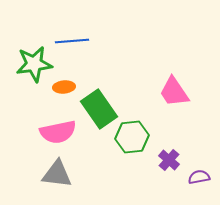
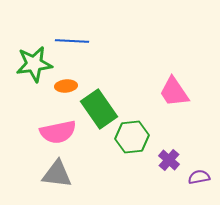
blue line: rotated 8 degrees clockwise
orange ellipse: moved 2 px right, 1 px up
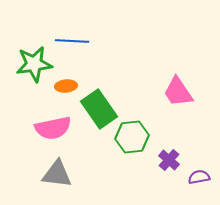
pink trapezoid: moved 4 px right
pink semicircle: moved 5 px left, 4 px up
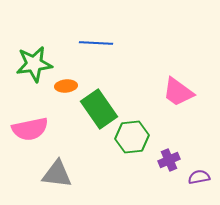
blue line: moved 24 px right, 2 px down
pink trapezoid: rotated 20 degrees counterclockwise
pink semicircle: moved 23 px left, 1 px down
purple cross: rotated 25 degrees clockwise
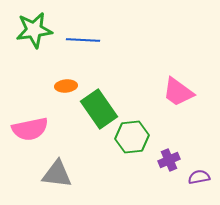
blue line: moved 13 px left, 3 px up
green star: moved 34 px up
